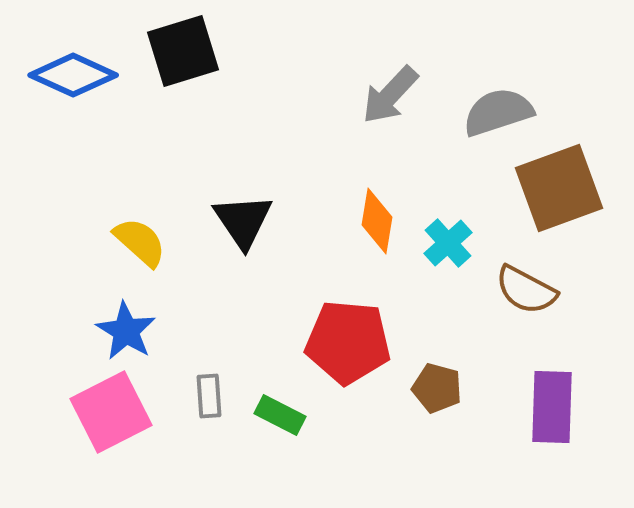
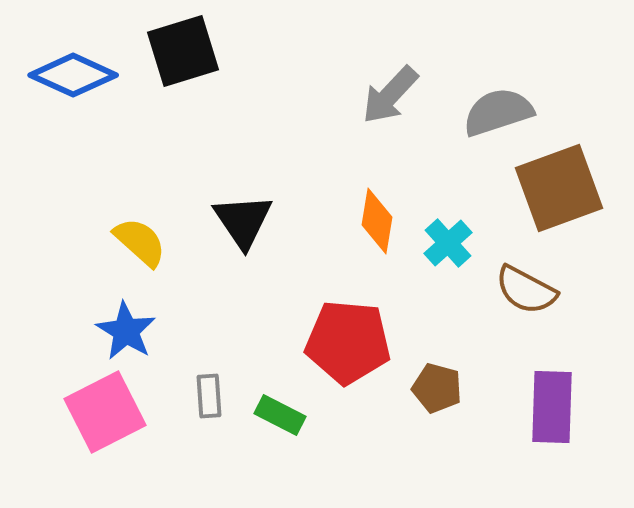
pink square: moved 6 px left
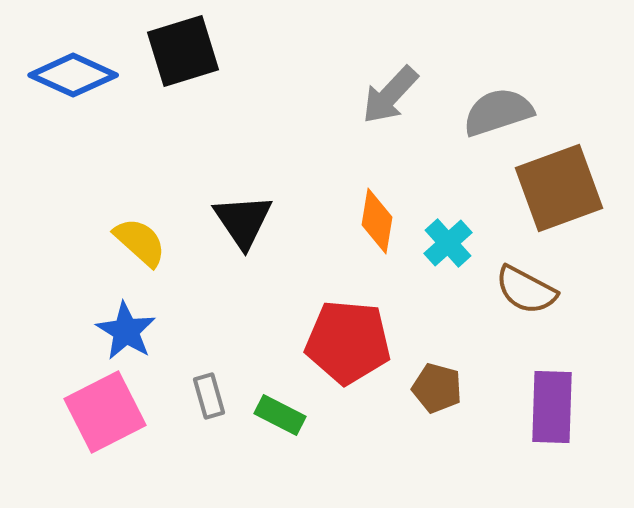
gray rectangle: rotated 12 degrees counterclockwise
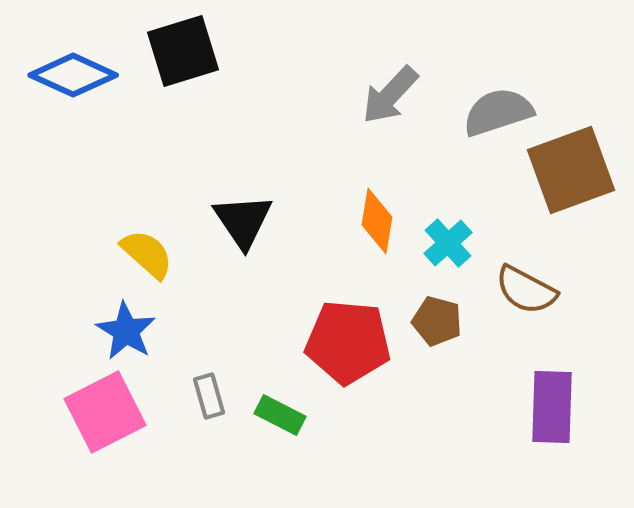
brown square: moved 12 px right, 18 px up
yellow semicircle: moved 7 px right, 12 px down
brown pentagon: moved 67 px up
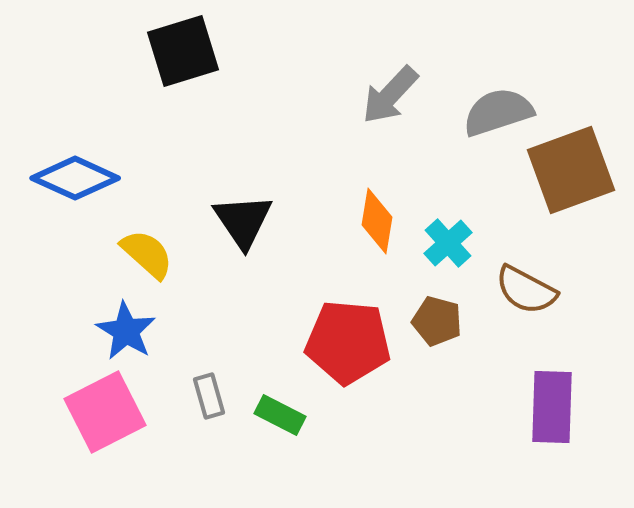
blue diamond: moved 2 px right, 103 px down
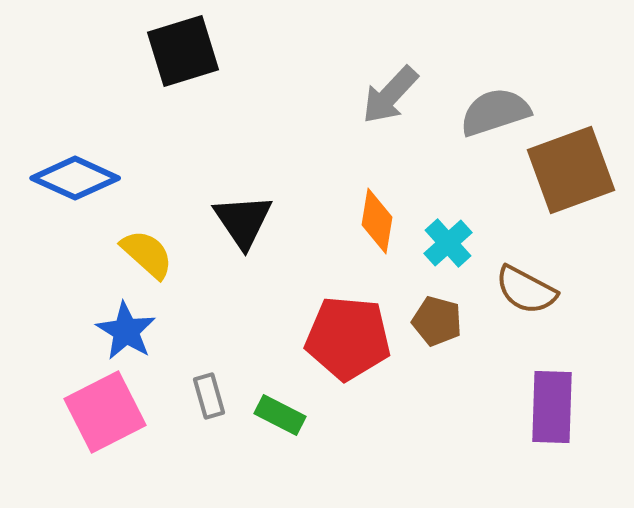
gray semicircle: moved 3 px left
red pentagon: moved 4 px up
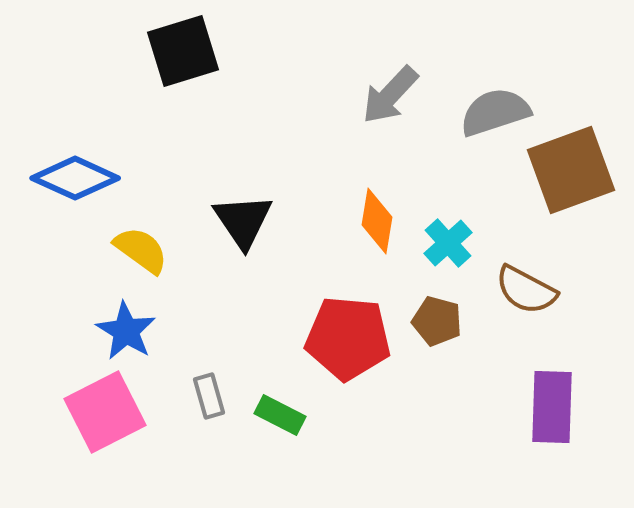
yellow semicircle: moved 6 px left, 4 px up; rotated 6 degrees counterclockwise
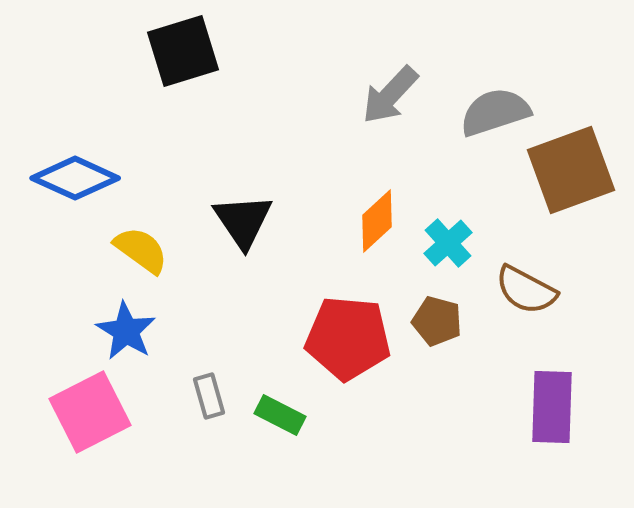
orange diamond: rotated 38 degrees clockwise
pink square: moved 15 px left
